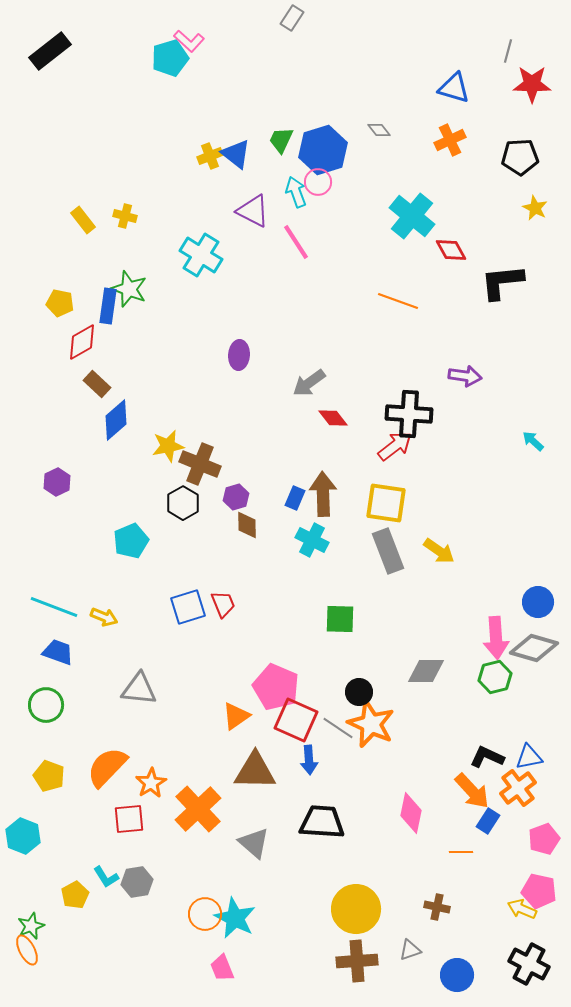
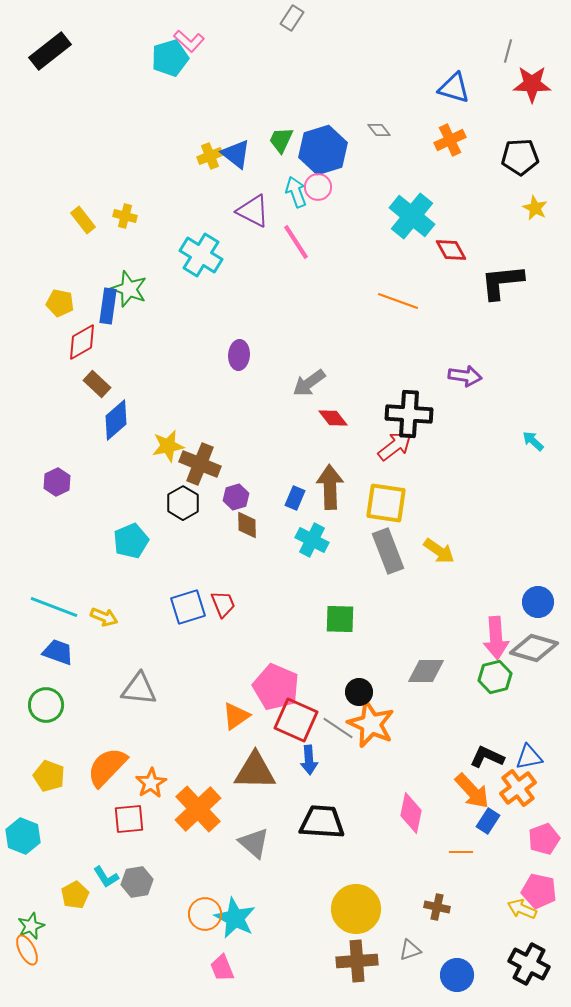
pink circle at (318, 182): moved 5 px down
brown arrow at (323, 494): moved 7 px right, 7 px up
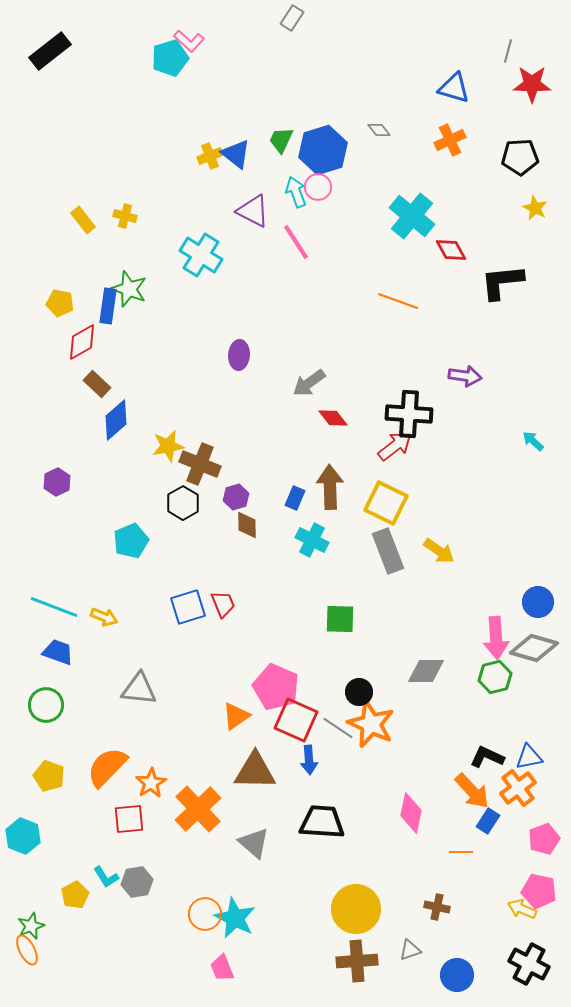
yellow square at (386, 503): rotated 18 degrees clockwise
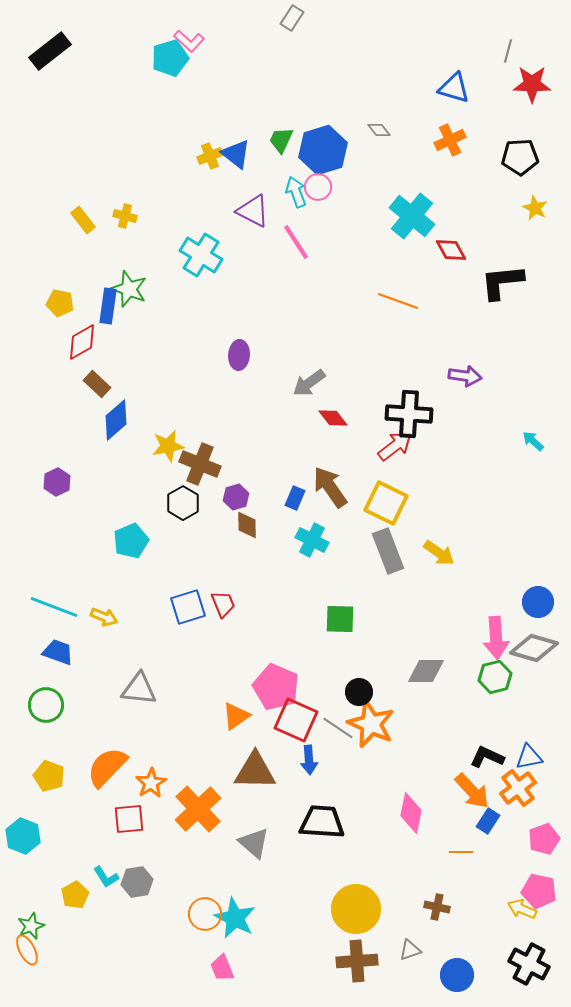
brown arrow at (330, 487): rotated 33 degrees counterclockwise
yellow arrow at (439, 551): moved 2 px down
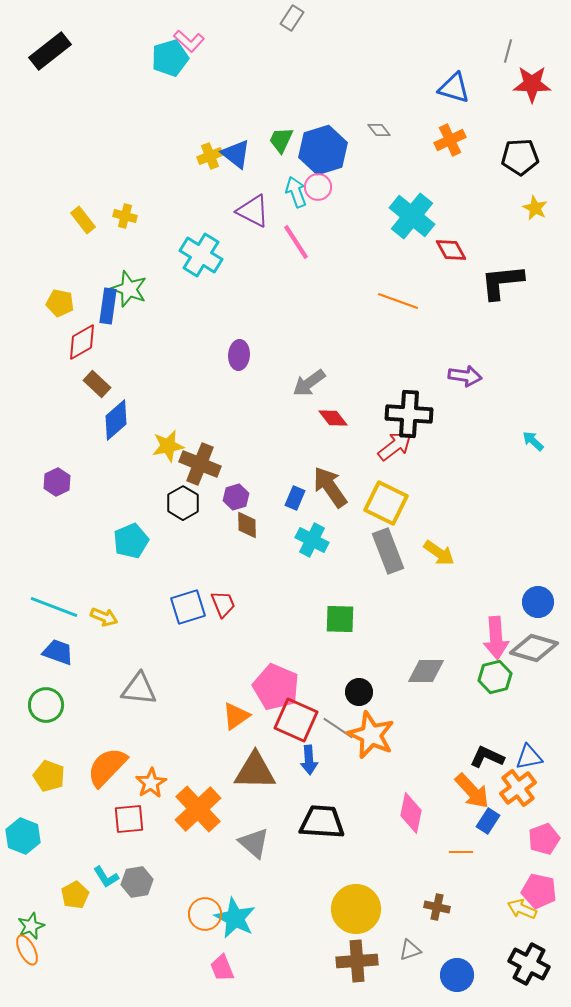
orange star at (371, 724): moved 11 px down
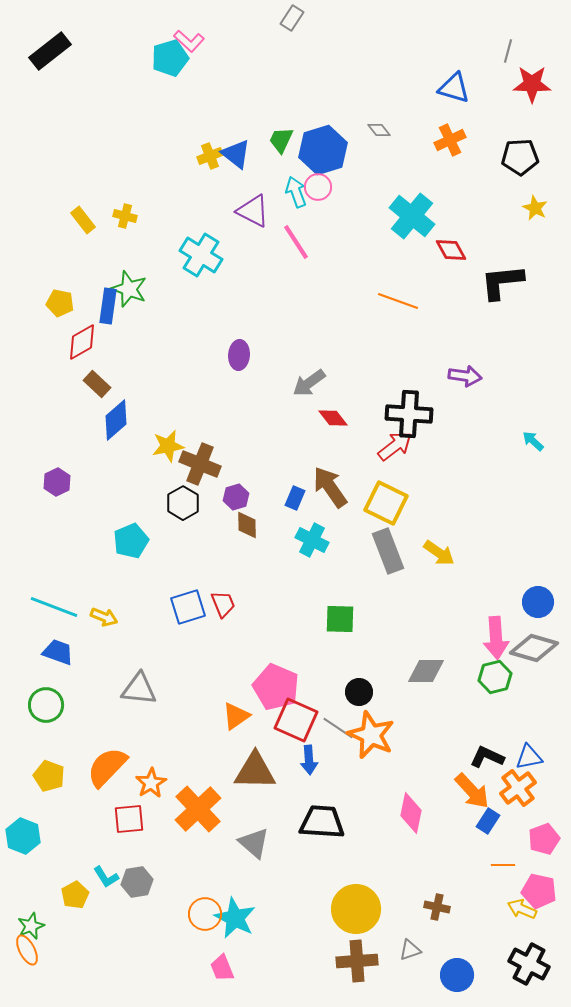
orange line at (461, 852): moved 42 px right, 13 px down
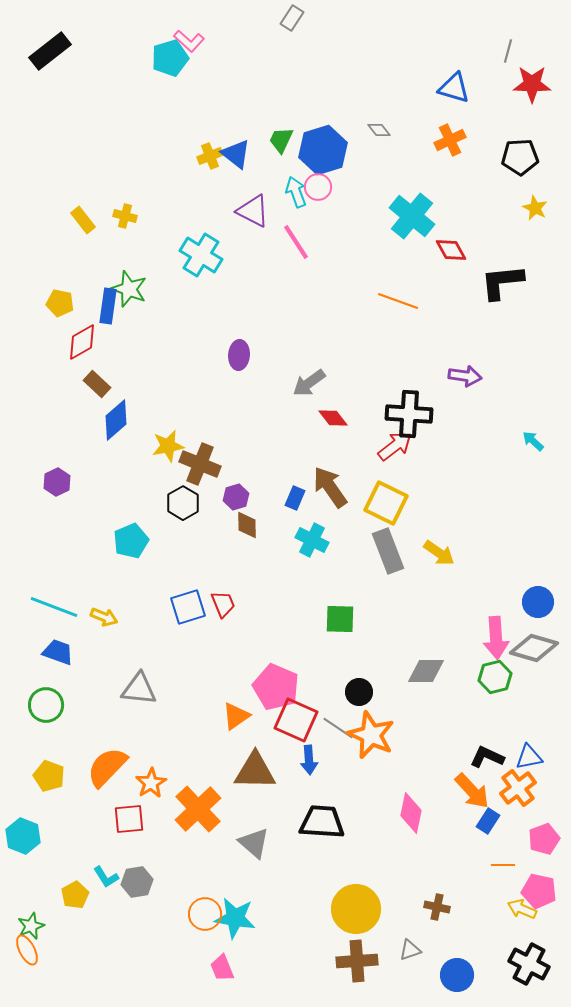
cyan star at (235, 918): rotated 18 degrees counterclockwise
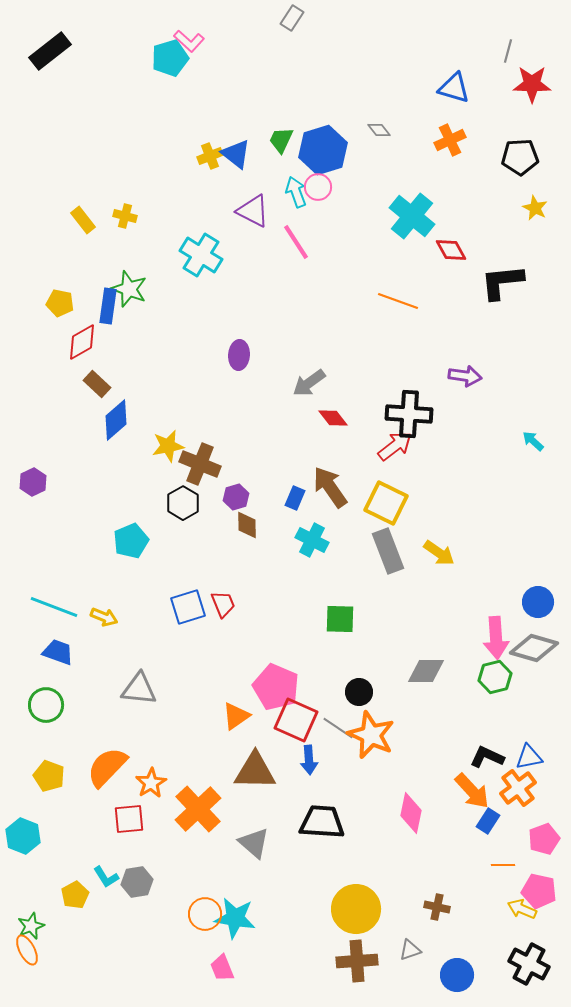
purple hexagon at (57, 482): moved 24 px left
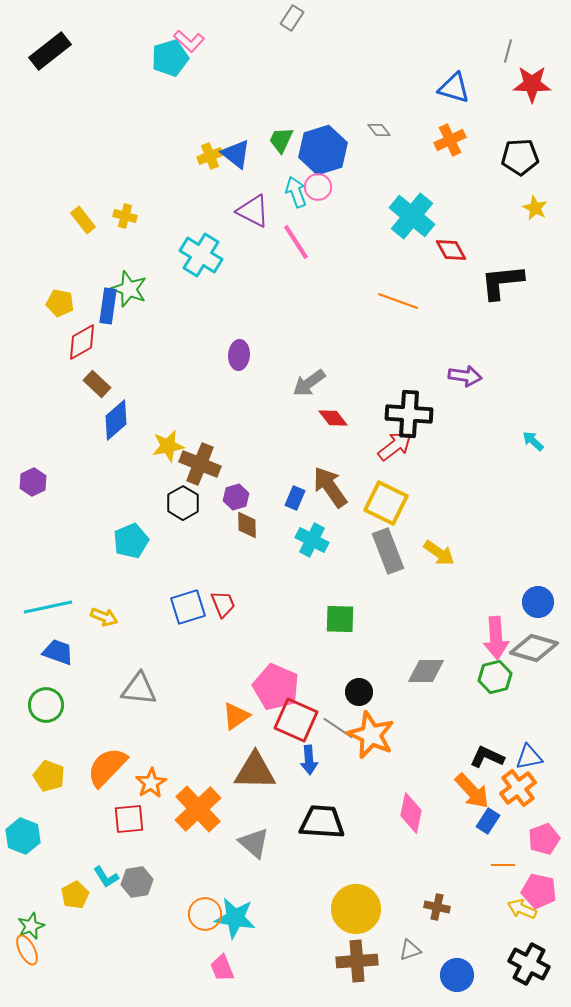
cyan line at (54, 607): moved 6 px left; rotated 33 degrees counterclockwise
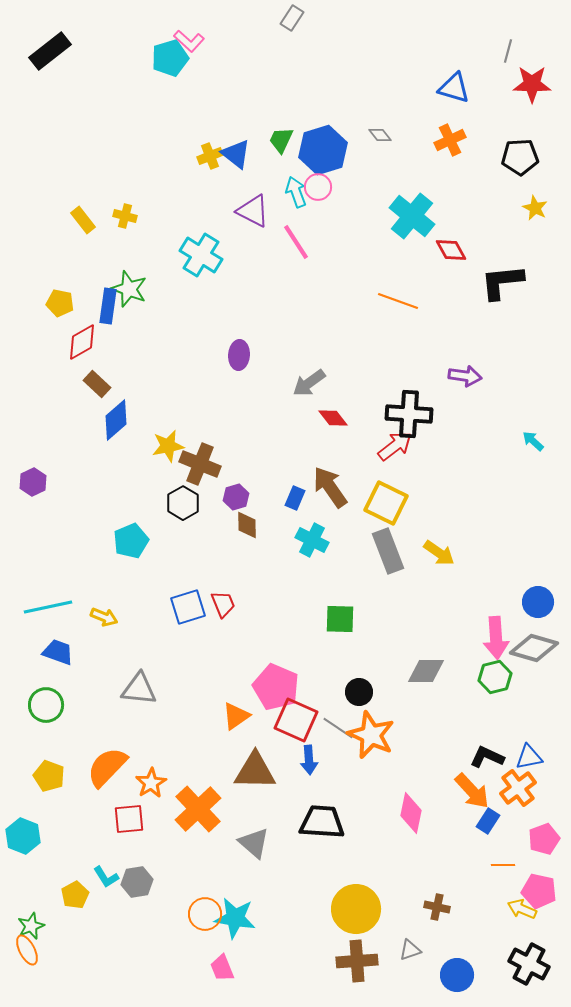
gray diamond at (379, 130): moved 1 px right, 5 px down
